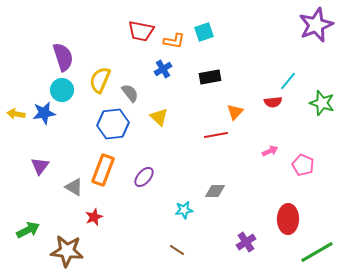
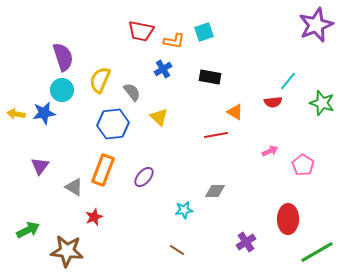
black rectangle: rotated 20 degrees clockwise
gray semicircle: moved 2 px right, 1 px up
orange triangle: rotated 42 degrees counterclockwise
pink pentagon: rotated 10 degrees clockwise
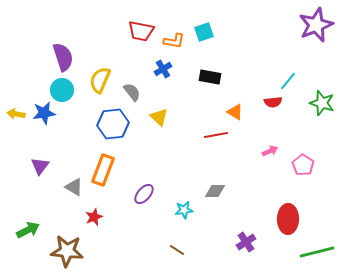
purple ellipse: moved 17 px down
green line: rotated 16 degrees clockwise
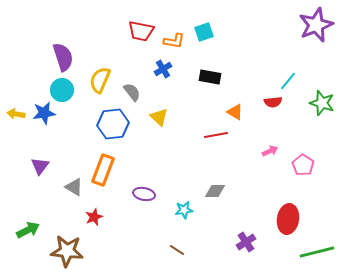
purple ellipse: rotated 60 degrees clockwise
red ellipse: rotated 8 degrees clockwise
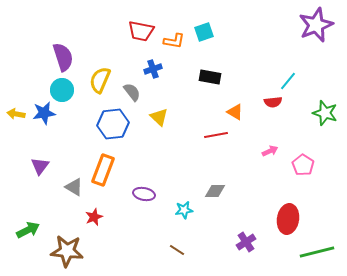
blue cross: moved 10 px left; rotated 12 degrees clockwise
green star: moved 3 px right, 10 px down
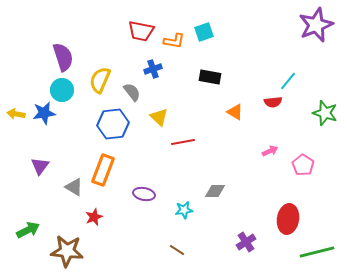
red line: moved 33 px left, 7 px down
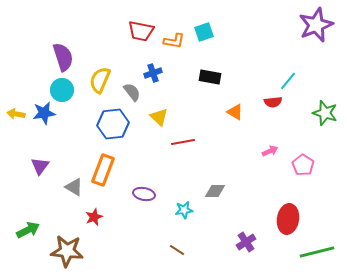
blue cross: moved 4 px down
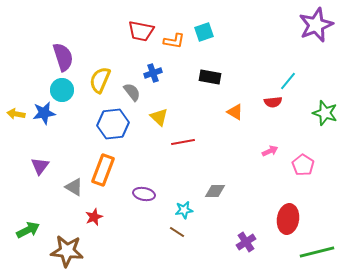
brown line: moved 18 px up
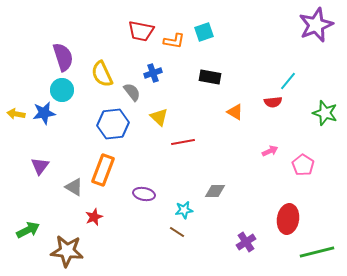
yellow semicircle: moved 2 px right, 6 px up; rotated 48 degrees counterclockwise
